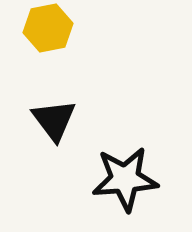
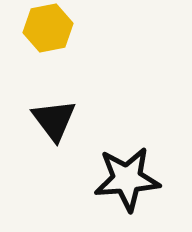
black star: moved 2 px right
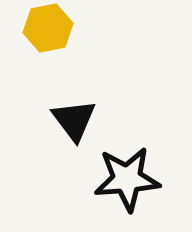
black triangle: moved 20 px right
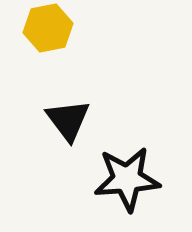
black triangle: moved 6 px left
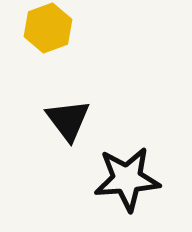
yellow hexagon: rotated 9 degrees counterclockwise
